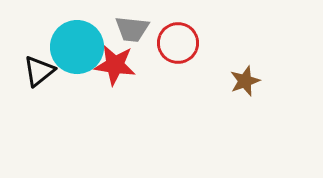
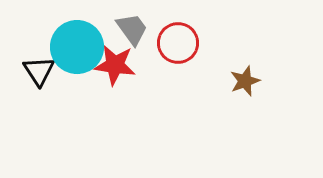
gray trapezoid: rotated 132 degrees counterclockwise
black triangle: rotated 24 degrees counterclockwise
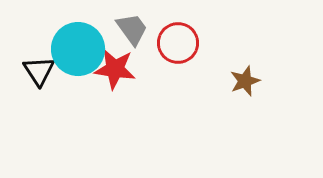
cyan circle: moved 1 px right, 2 px down
red star: moved 4 px down
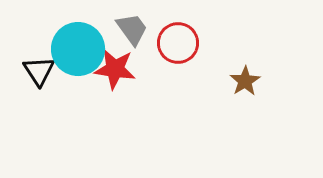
brown star: rotated 12 degrees counterclockwise
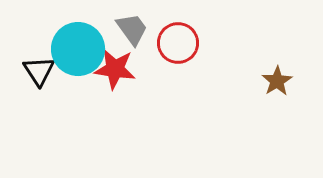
brown star: moved 32 px right
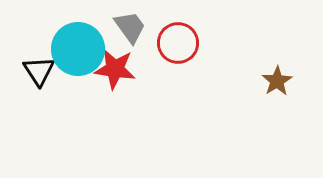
gray trapezoid: moved 2 px left, 2 px up
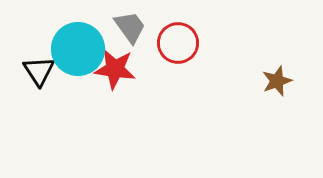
brown star: rotated 12 degrees clockwise
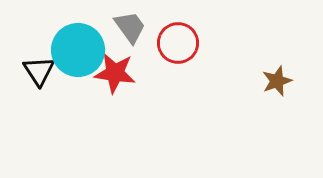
cyan circle: moved 1 px down
red star: moved 4 px down
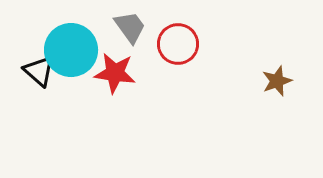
red circle: moved 1 px down
cyan circle: moved 7 px left
black triangle: rotated 16 degrees counterclockwise
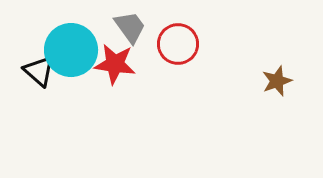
red star: moved 9 px up
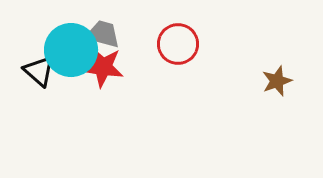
gray trapezoid: moved 27 px left, 7 px down; rotated 39 degrees counterclockwise
red star: moved 12 px left, 3 px down
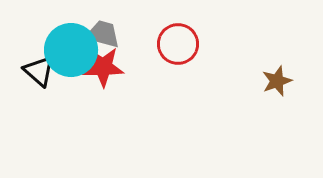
red star: rotated 9 degrees counterclockwise
